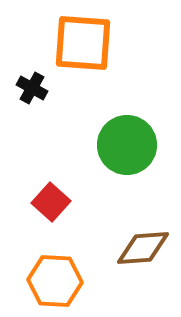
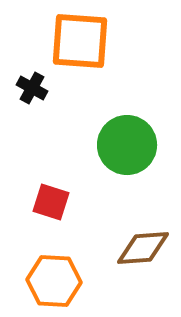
orange square: moved 3 px left, 2 px up
red square: rotated 24 degrees counterclockwise
orange hexagon: moved 1 px left
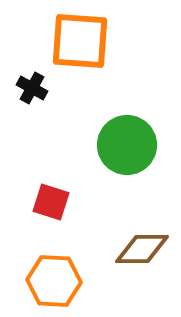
brown diamond: moved 1 px left, 1 px down; rotated 4 degrees clockwise
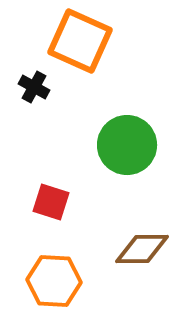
orange square: rotated 20 degrees clockwise
black cross: moved 2 px right, 1 px up
